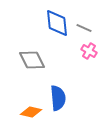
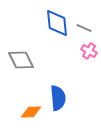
gray diamond: moved 11 px left
orange diamond: rotated 15 degrees counterclockwise
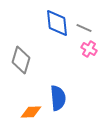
pink cross: moved 2 px up
gray diamond: rotated 44 degrees clockwise
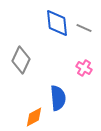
pink cross: moved 5 px left, 19 px down
gray diamond: rotated 8 degrees clockwise
orange diamond: moved 3 px right, 5 px down; rotated 25 degrees counterclockwise
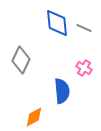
blue semicircle: moved 4 px right, 7 px up
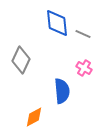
gray line: moved 1 px left, 6 px down
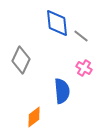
gray line: moved 2 px left, 2 px down; rotated 14 degrees clockwise
orange diamond: rotated 10 degrees counterclockwise
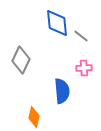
pink cross: rotated 35 degrees counterclockwise
orange diamond: rotated 40 degrees counterclockwise
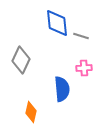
gray line: rotated 21 degrees counterclockwise
blue semicircle: moved 2 px up
orange diamond: moved 3 px left, 5 px up
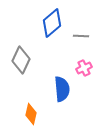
blue diamond: moved 5 px left; rotated 56 degrees clockwise
gray line: rotated 14 degrees counterclockwise
pink cross: rotated 21 degrees counterclockwise
orange diamond: moved 2 px down
